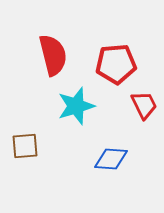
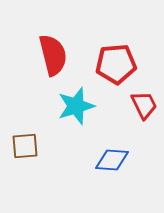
blue diamond: moved 1 px right, 1 px down
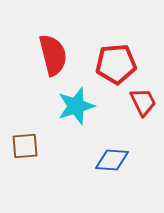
red trapezoid: moved 1 px left, 3 px up
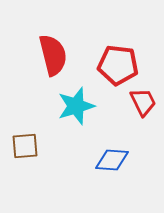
red pentagon: moved 2 px right, 1 px down; rotated 12 degrees clockwise
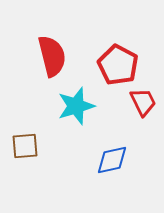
red semicircle: moved 1 px left, 1 px down
red pentagon: rotated 21 degrees clockwise
blue diamond: rotated 16 degrees counterclockwise
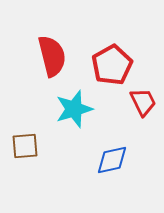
red pentagon: moved 6 px left; rotated 15 degrees clockwise
cyan star: moved 2 px left, 3 px down
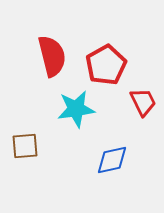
red pentagon: moved 6 px left
cyan star: moved 2 px right; rotated 9 degrees clockwise
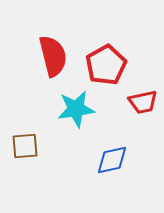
red semicircle: moved 1 px right
red trapezoid: rotated 104 degrees clockwise
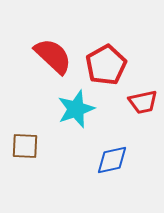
red semicircle: rotated 33 degrees counterclockwise
cyan star: rotated 12 degrees counterclockwise
brown square: rotated 8 degrees clockwise
